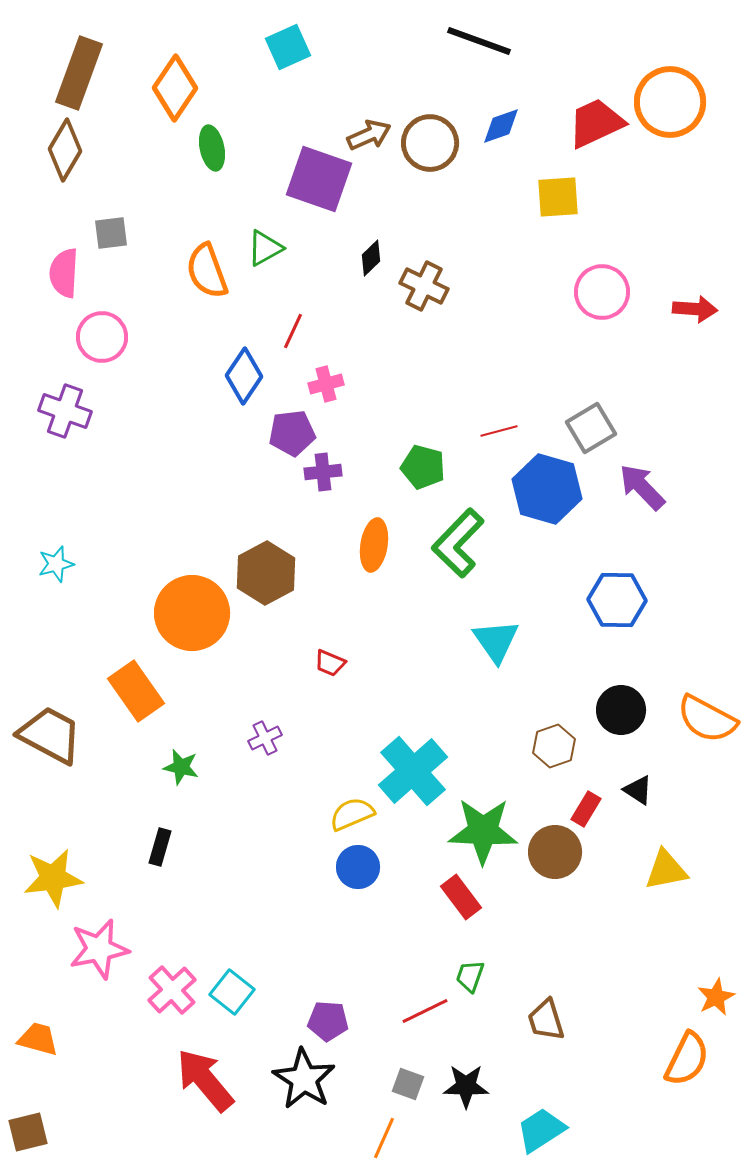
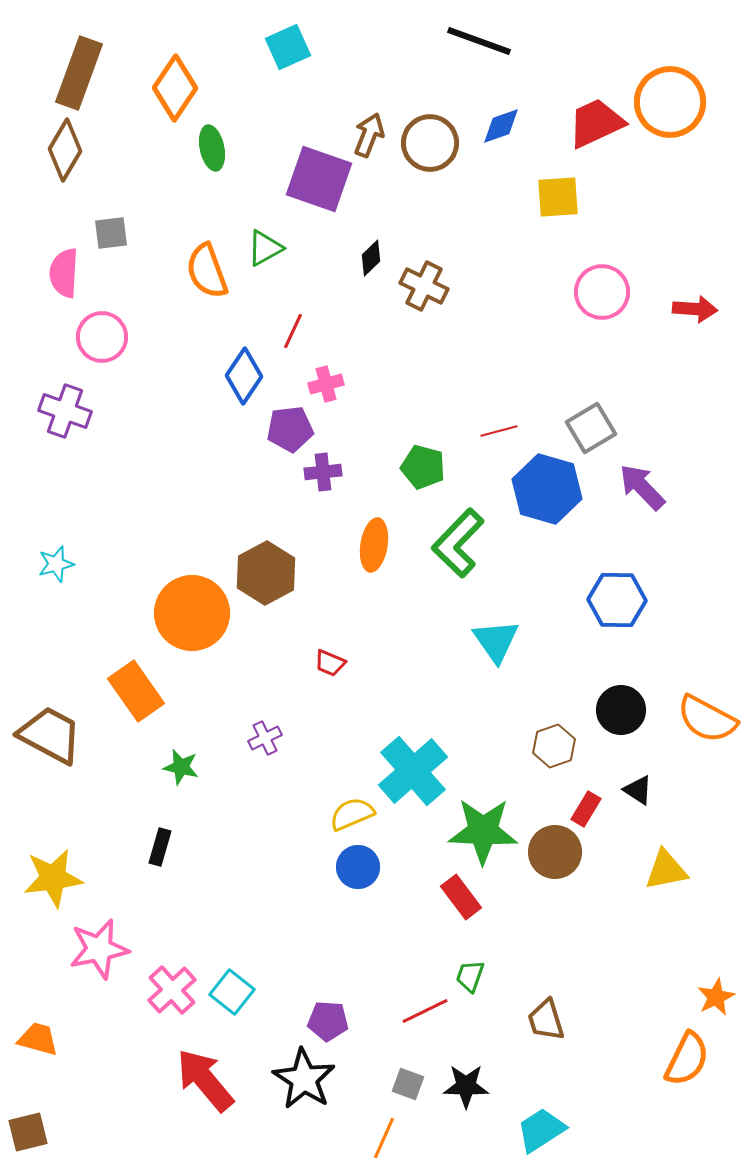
brown arrow at (369, 135): rotated 45 degrees counterclockwise
purple pentagon at (292, 433): moved 2 px left, 4 px up
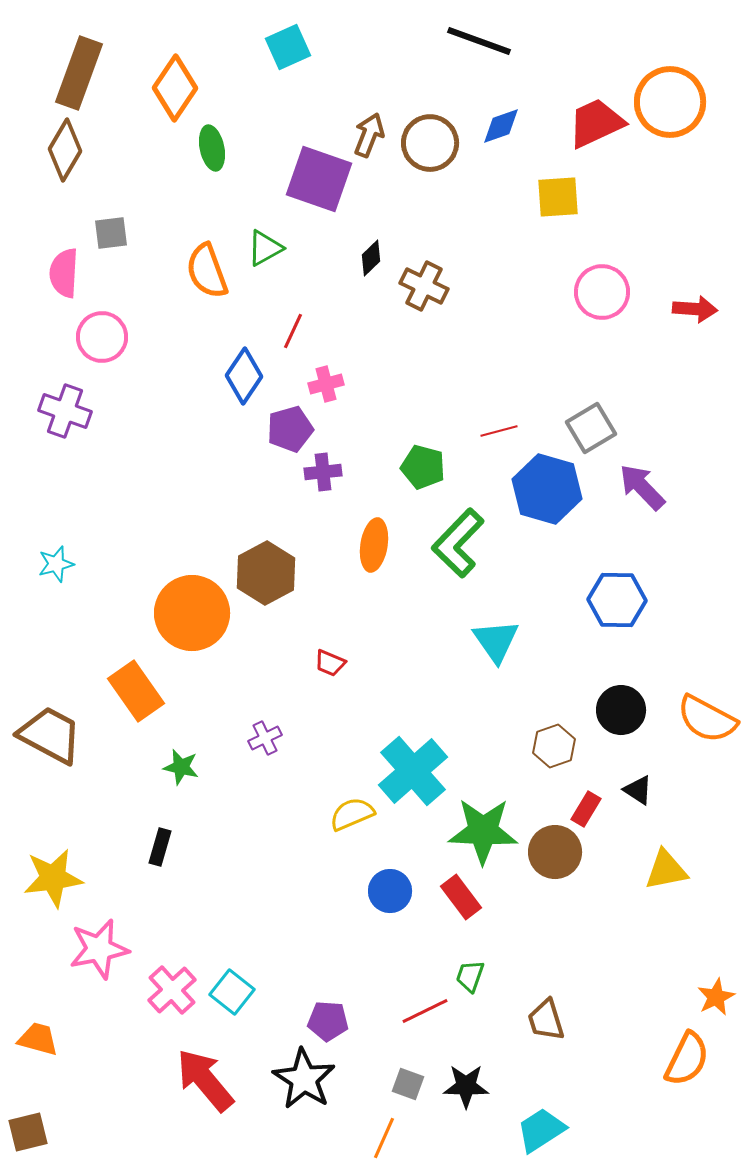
purple pentagon at (290, 429): rotated 9 degrees counterclockwise
blue circle at (358, 867): moved 32 px right, 24 px down
